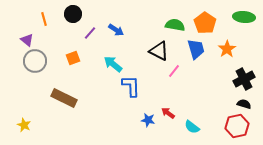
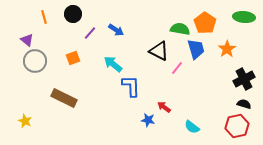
orange line: moved 2 px up
green semicircle: moved 5 px right, 4 px down
pink line: moved 3 px right, 3 px up
red arrow: moved 4 px left, 6 px up
yellow star: moved 1 px right, 4 px up
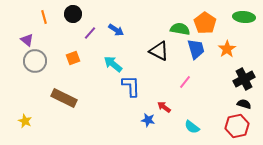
pink line: moved 8 px right, 14 px down
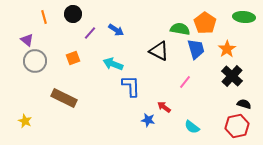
cyan arrow: rotated 18 degrees counterclockwise
black cross: moved 12 px left, 3 px up; rotated 20 degrees counterclockwise
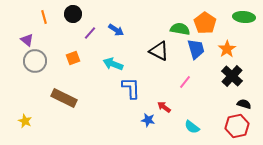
blue L-shape: moved 2 px down
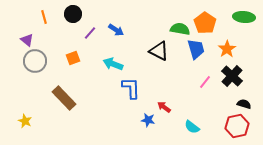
pink line: moved 20 px right
brown rectangle: rotated 20 degrees clockwise
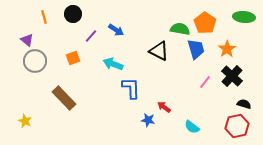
purple line: moved 1 px right, 3 px down
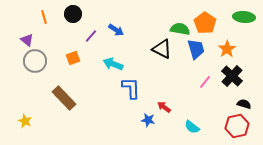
black triangle: moved 3 px right, 2 px up
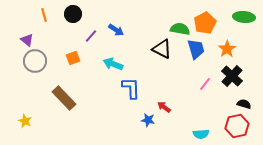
orange line: moved 2 px up
orange pentagon: rotated 10 degrees clockwise
pink line: moved 2 px down
cyan semicircle: moved 9 px right, 7 px down; rotated 42 degrees counterclockwise
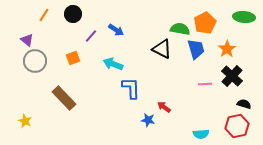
orange line: rotated 48 degrees clockwise
pink line: rotated 48 degrees clockwise
